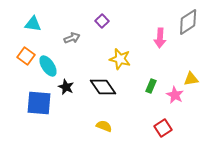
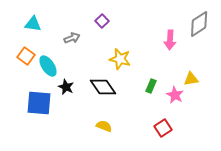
gray diamond: moved 11 px right, 2 px down
pink arrow: moved 10 px right, 2 px down
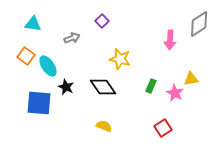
pink star: moved 2 px up
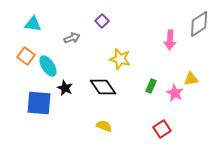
black star: moved 1 px left, 1 px down
red square: moved 1 px left, 1 px down
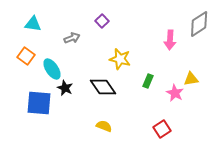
cyan ellipse: moved 4 px right, 3 px down
green rectangle: moved 3 px left, 5 px up
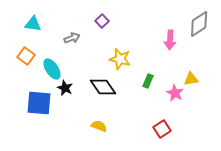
yellow semicircle: moved 5 px left
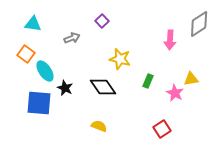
orange square: moved 2 px up
cyan ellipse: moved 7 px left, 2 px down
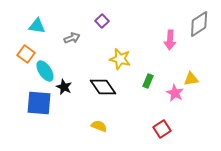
cyan triangle: moved 4 px right, 2 px down
black star: moved 1 px left, 1 px up
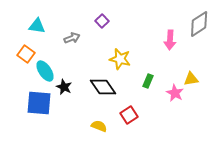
red square: moved 33 px left, 14 px up
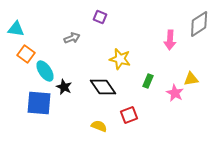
purple square: moved 2 px left, 4 px up; rotated 24 degrees counterclockwise
cyan triangle: moved 21 px left, 3 px down
red square: rotated 12 degrees clockwise
